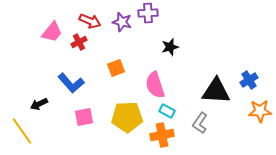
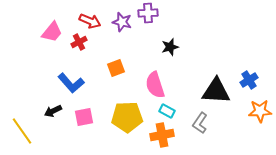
black arrow: moved 14 px right, 7 px down
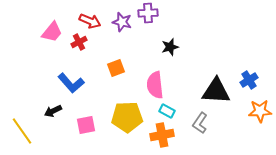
pink semicircle: rotated 12 degrees clockwise
pink square: moved 2 px right, 8 px down
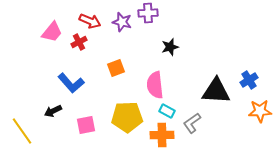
gray L-shape: moved 8 px left; rotated 20 degrees clockwise
orange cross: rotated 10 degrees clockwise
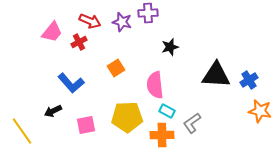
orange square: rotated 12 degrees counterclockwise
black triangle: moved 16 px up
orange star: rotated 15 degrees clockwise
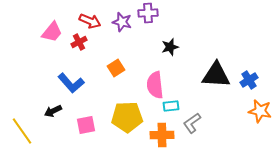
cyan rectangle: moved 4 px right, 5 px up; rotated 35 degrees counterclockwise
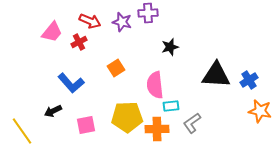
orange cross: moved 5 px left, 6 px up
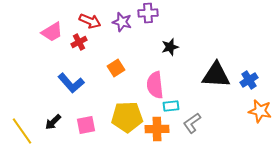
pink trapezoid: rotated 20 degrees clockwise
black arrow: moved 11 px down; rotated 18 degrees counterclockwise
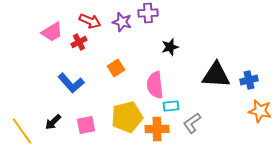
blue cross: rotated 18 degrees clockwise
yellow pentagon: rotated 12 degrees counterclockwise
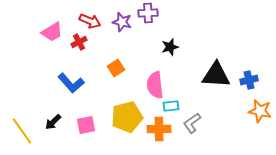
orange cross: moved 2 px right
